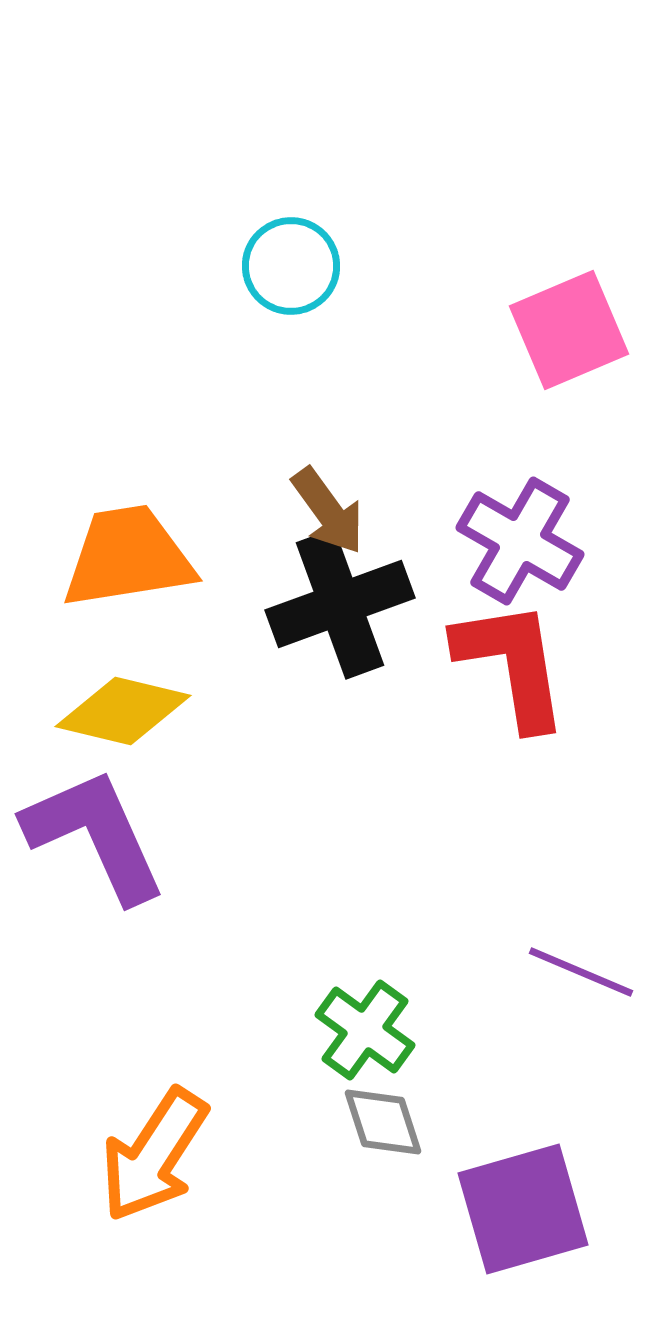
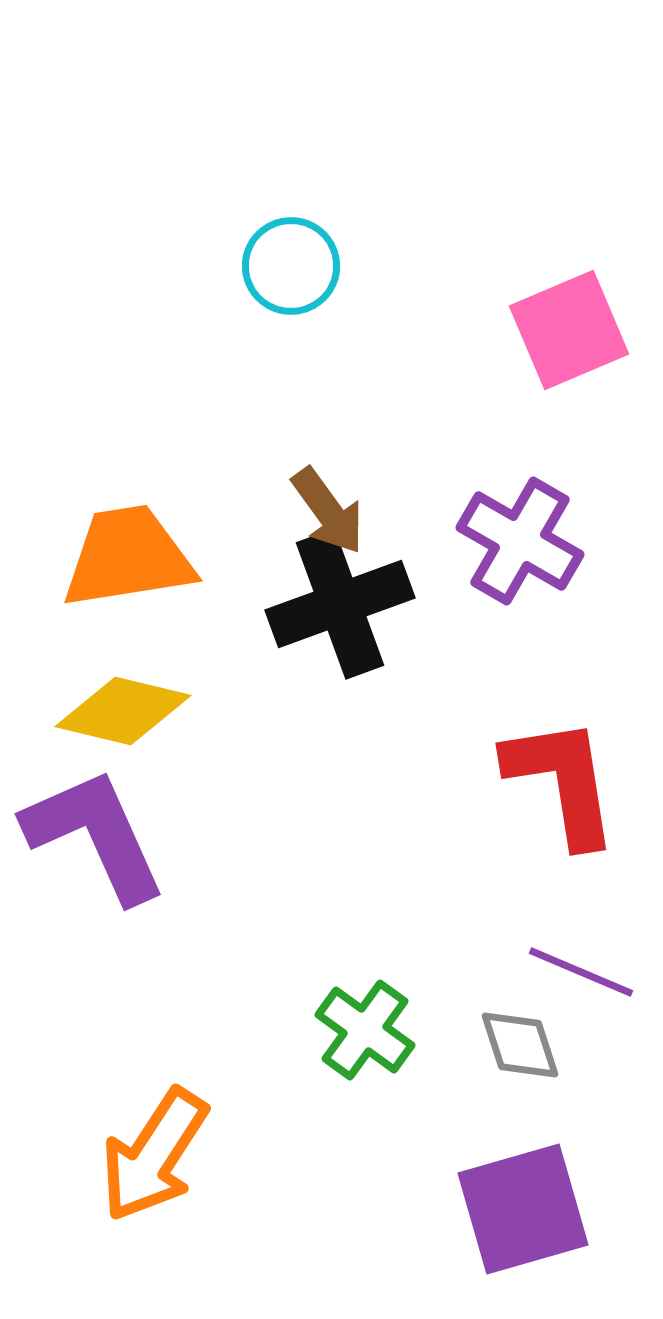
red L-shape: moved 50 px right, 117 px down
gray diamond: moved 137 px right, 77 px up
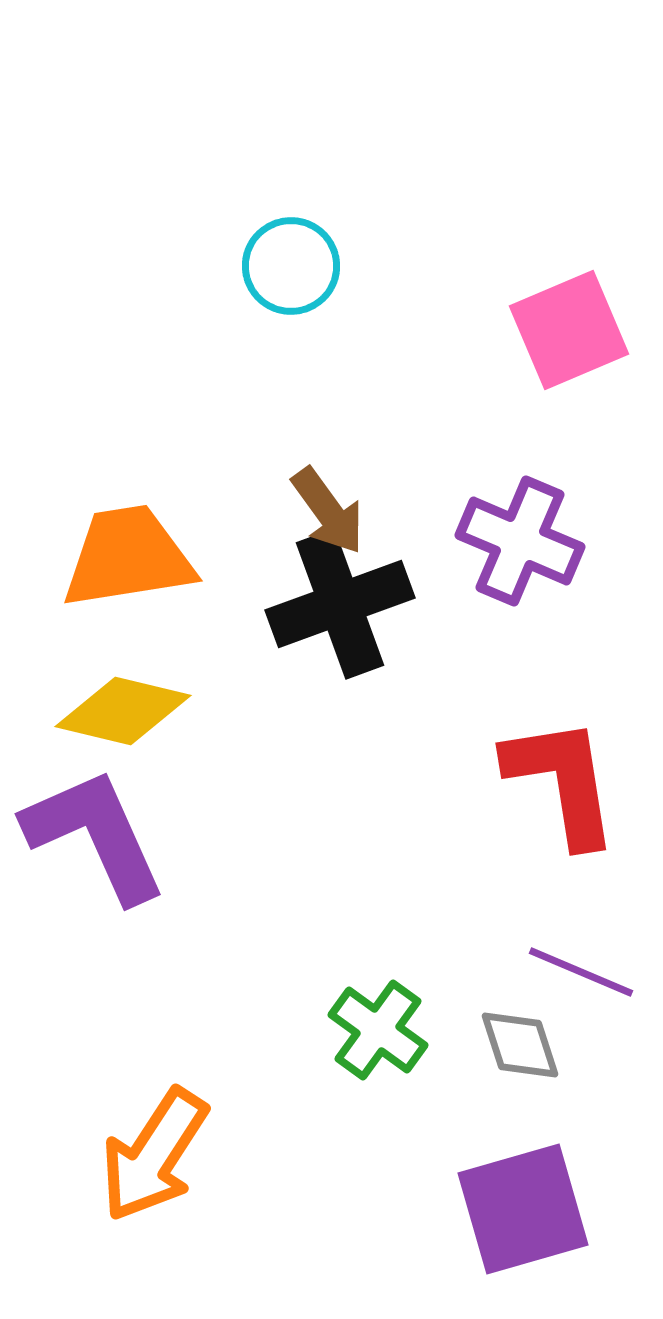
purple cross: rotated 7 degrees counterclockwise
green cross: moved 13 px right
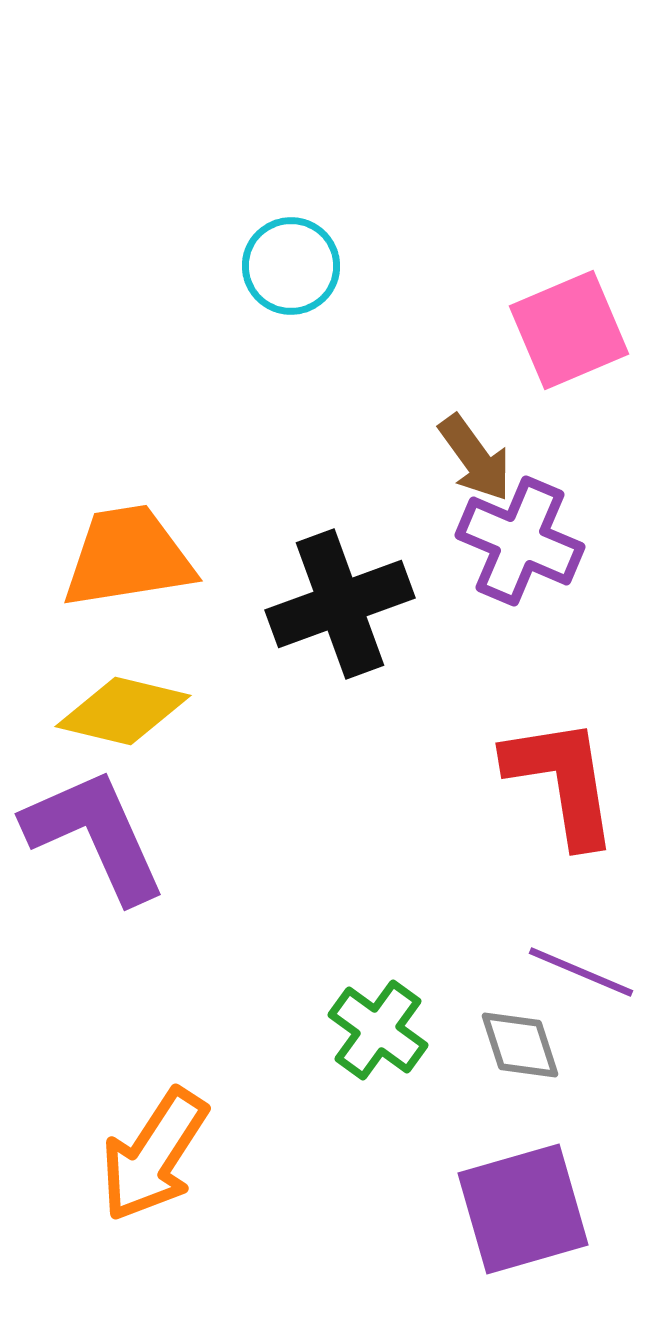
brown arrow: moved 147 px right, 53 px up
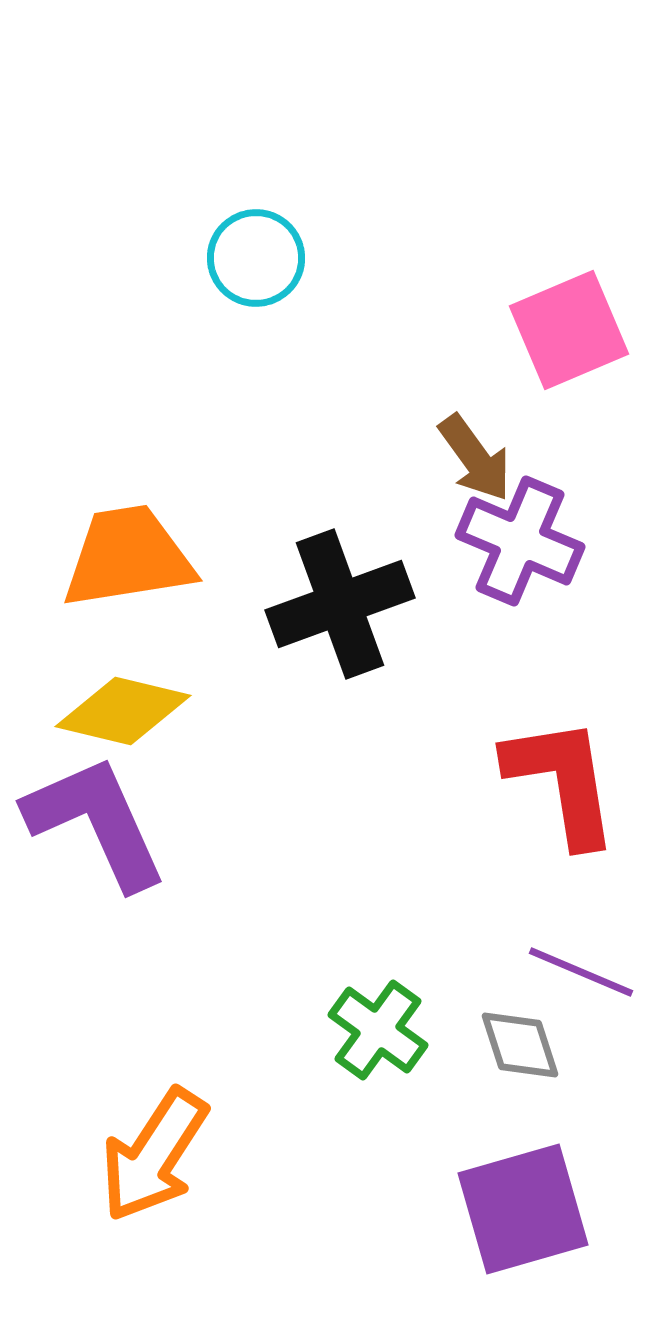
cyan circle: moved 35 px left, 8 px up
purple L-shape: moved 1 px right, 13 px up
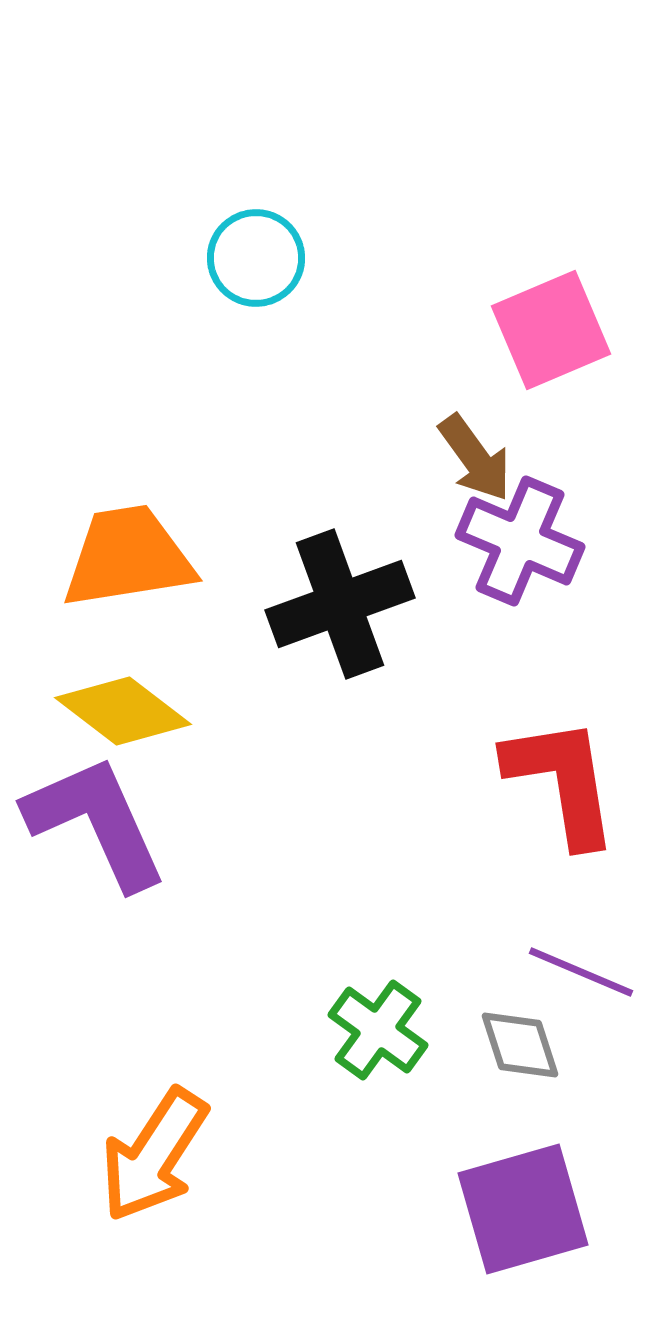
pink square: moved 18 px left
yellow diamond: rotated 24 degrees clockwise
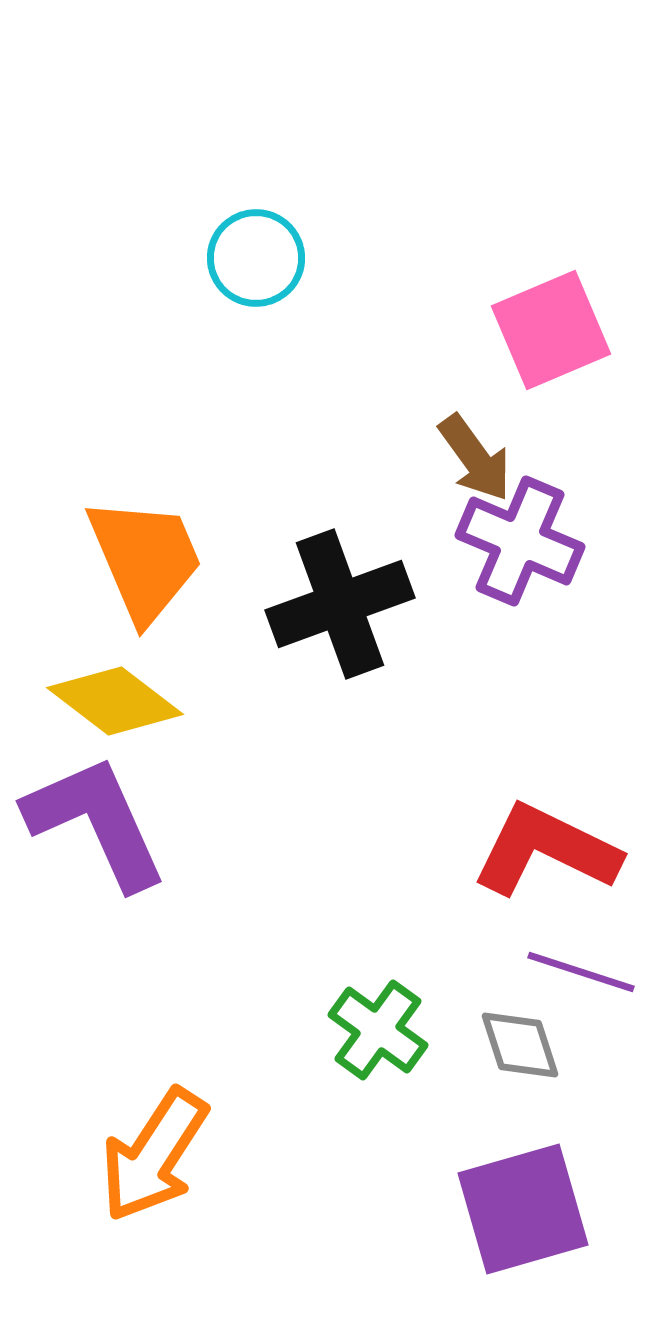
orange trapezoid: moved 17 px right, 2 px down; rotated 76 degrees clockwise
yellow diamond: moved 8 px left, 10 px up
red L-shape: moved 16 px left, 69 px down; rotated 55 degrees counterclockwise
purple line: rotated 5 degrees counterclockwise
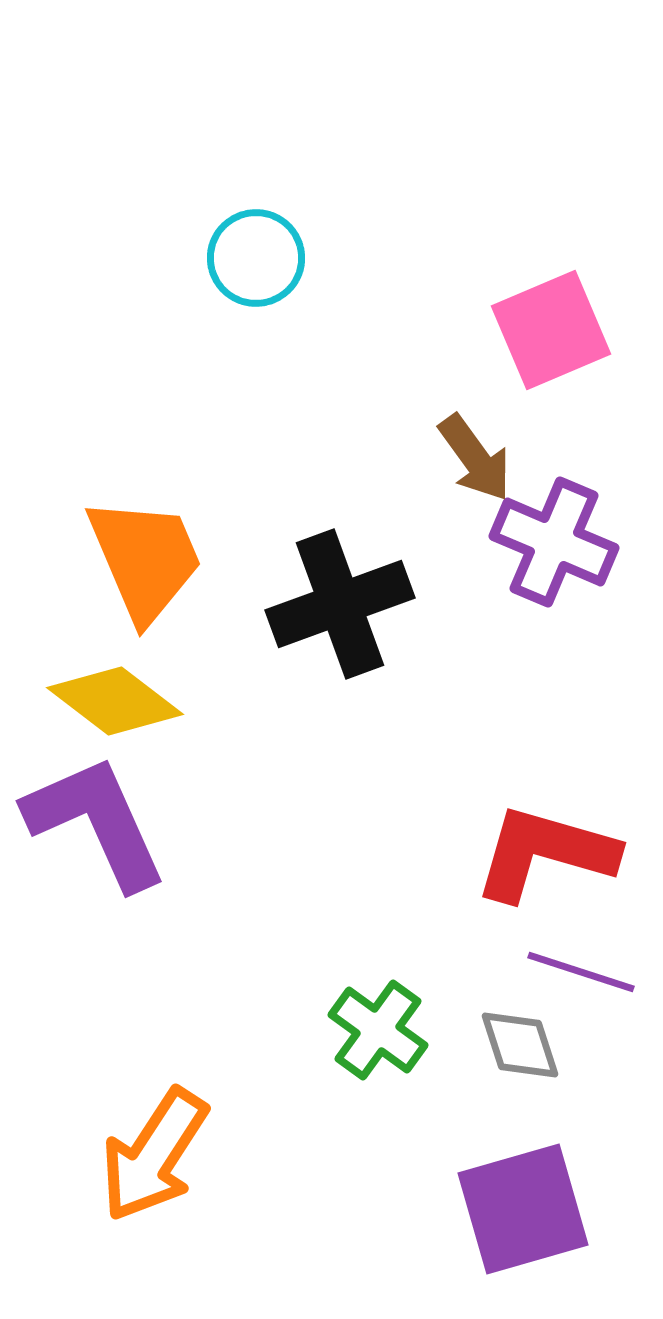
purple cross: moved 34 px right, 1 px down
red L-shape: moved 1 px left, 3 px down; rotated 10 degrees counterclockwise
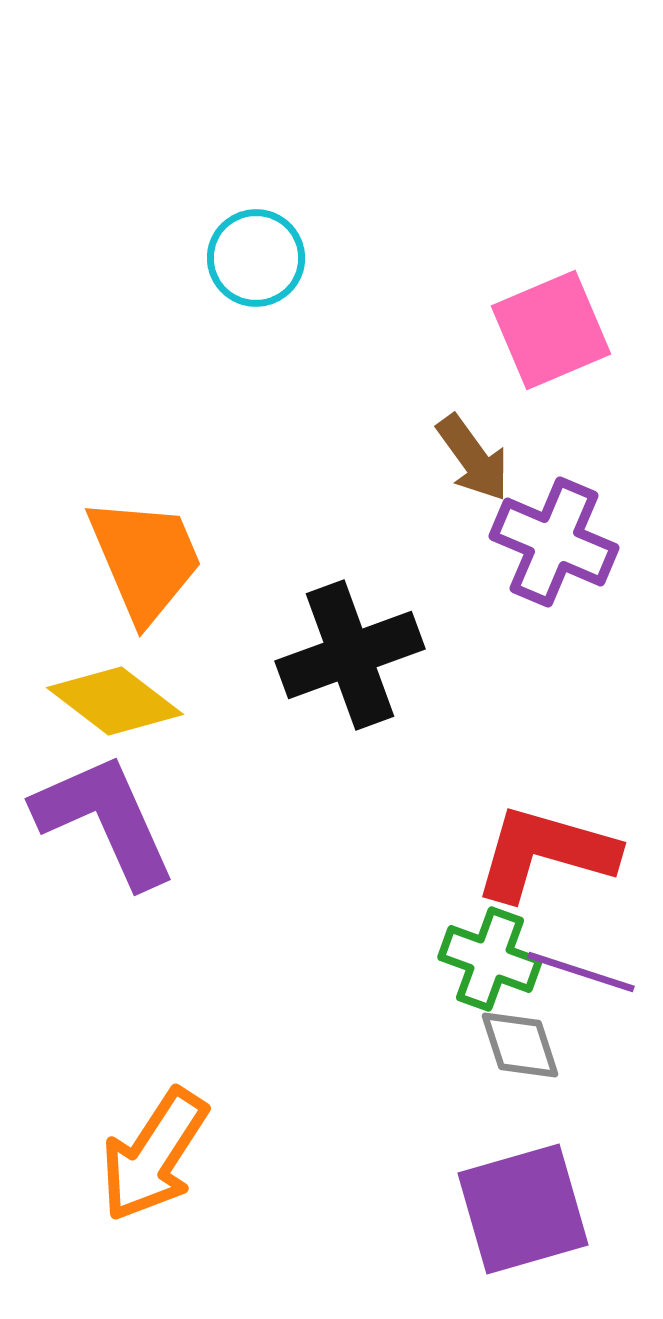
brown arrow: moved 2 px left
black cross: moved 10 px right, 51 px down
purple L-shape: moved 9 px right, 2 px up
green cross: moved 112 px right, 71 px up; rotated 16 degrees counterclockwise
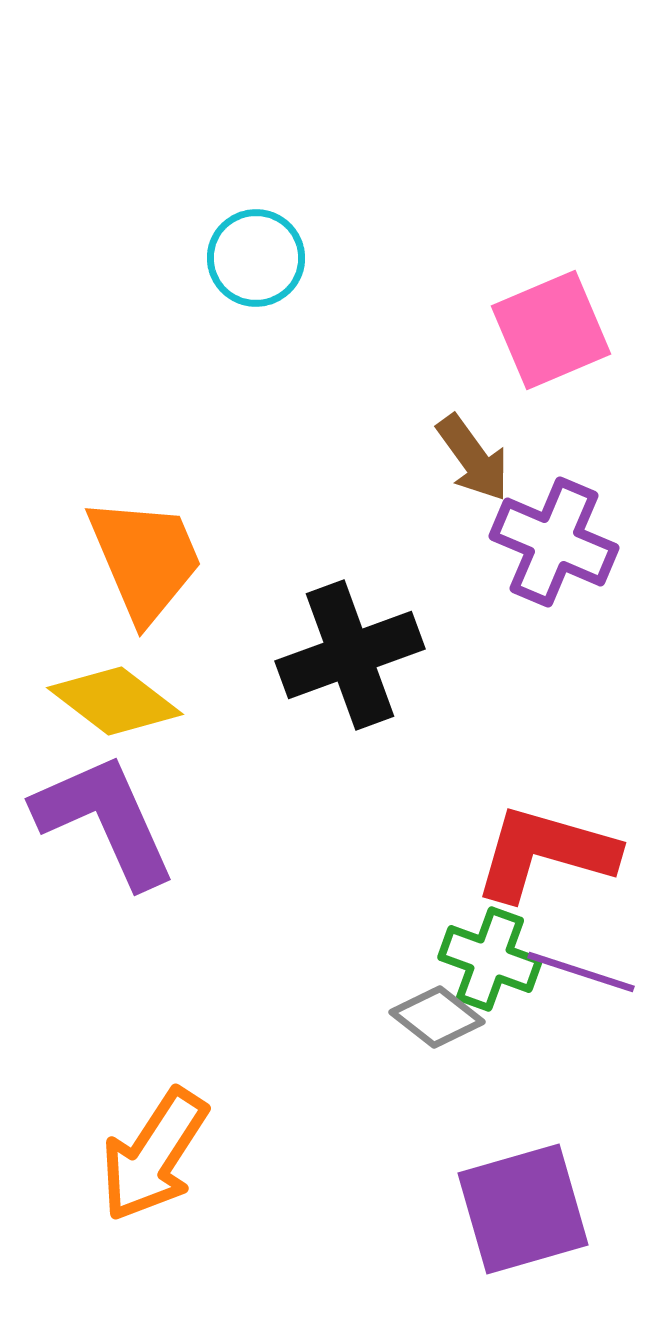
gray diamond: moved 83 px left, 28 px up; rotated 34 degrees counterclockwise
